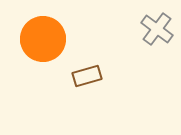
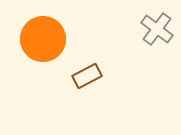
brown rectangle: rotated 12 degrees counterclockwise
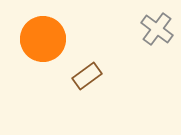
brown rectangle: rotated 8 degrees counterclockwise
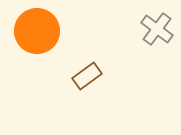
orange circle: moved 6 px left, 8 px up
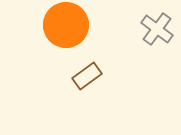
orange circle: moved 29 px right, 6 px up
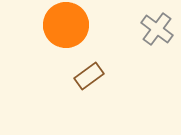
brown rectangle: moved 2 px right
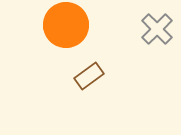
gray cross: rotated 8 degrees clockwise
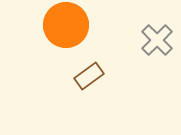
gray cross: moved 11 px down
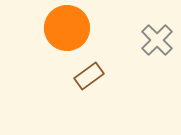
orange circle: moved 1 px right, 3 px down
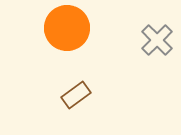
brown rectangle: moved 13 px left, 19 px down
